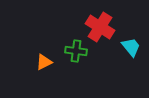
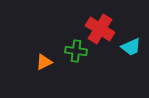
red cross: moved 2 px down
cyan trapezoid: rotated 105 degrees clockwise
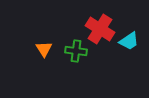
cyan trapezoid: moved 2 px left, 6 px up; rotated 10 degrees counterclockwise
orange triangle: moved 13 px up; rotated 36 degrees counterclockwise
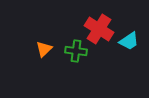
red cross: moved 1 px left
orange triangle: rotated 18 degrees clockwise
